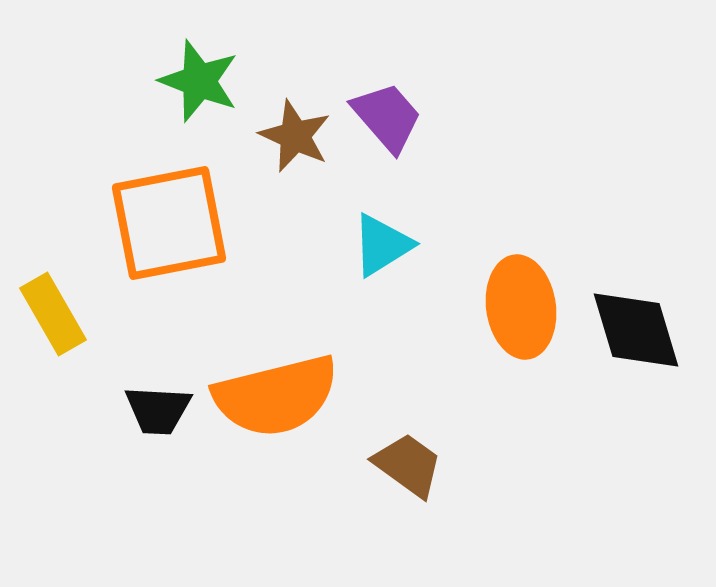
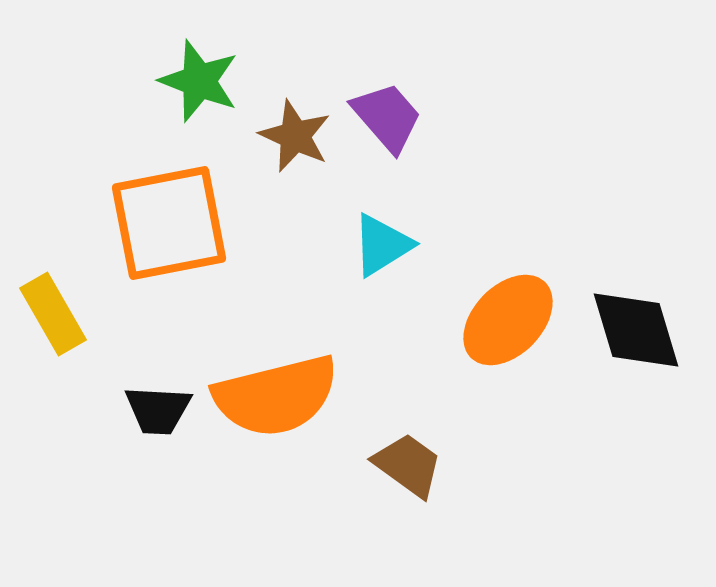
orange ellipse: moved 13 px left, 13 px down; rotated 52 degrees clockwise
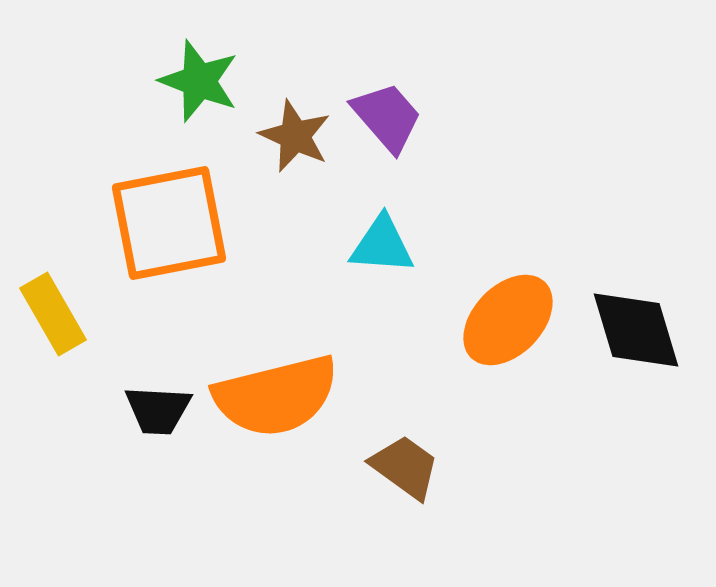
cyan triangle: rotated 36 degrees clockwise
brown trapezoid: moved 3 px left, 2 px down
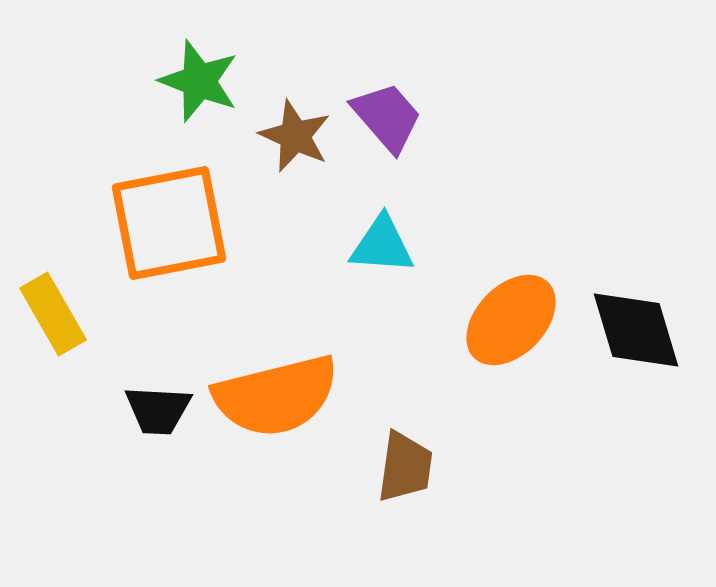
orange ellipse: moved 3 px right
brown trapezoid: rotated 62 degrees clockwise
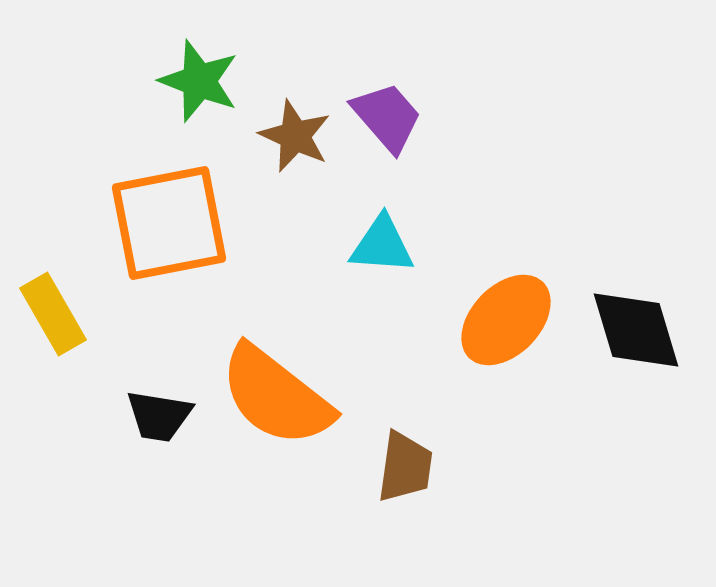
orange ellipse: moved 5 px left
orange semicircle: rotated 52 degrees clockwise
black trapezoid: moved 1 px right, 6 px down; rotated 6 degrees clockwise
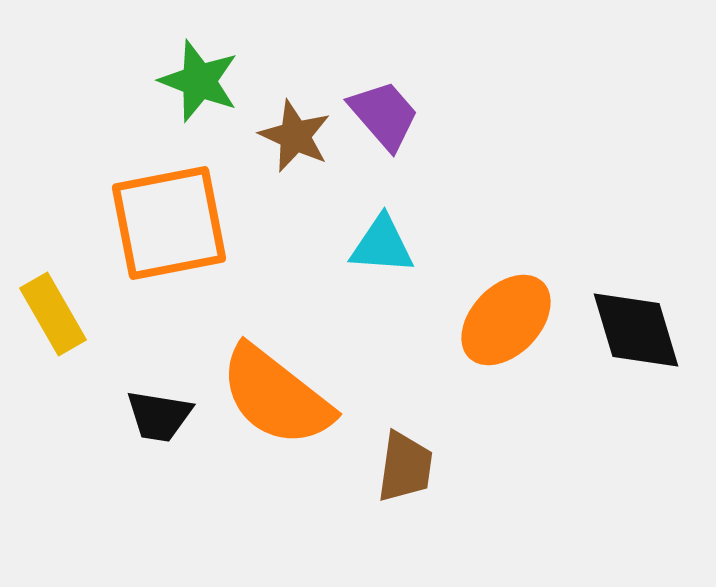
purple trapezoid: moved 3 px left, 2 px up
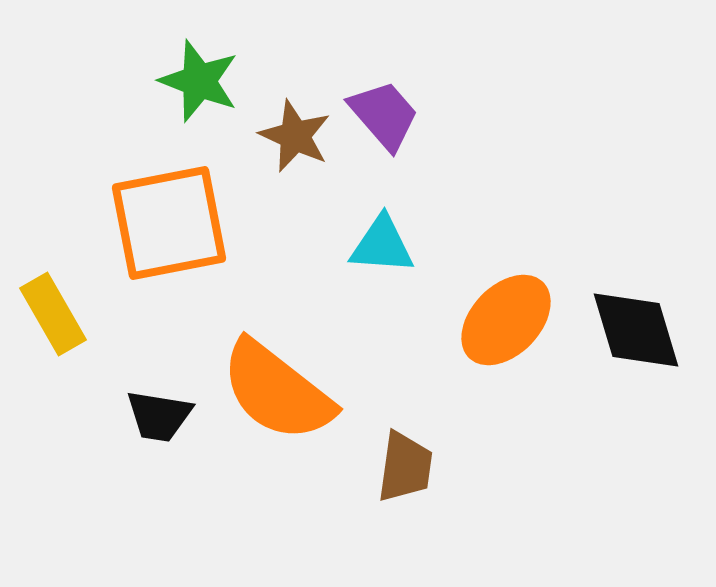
orange semicircle: moved 1 px right, 5 px up
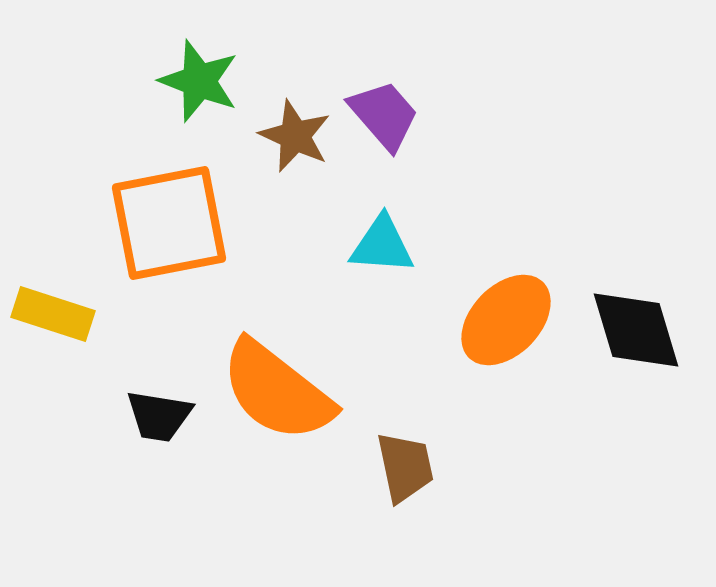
yellow rectangle: rotated 42 degrees counterclockwise
brown trapezoid: rotated 20 degrees counterclockwise
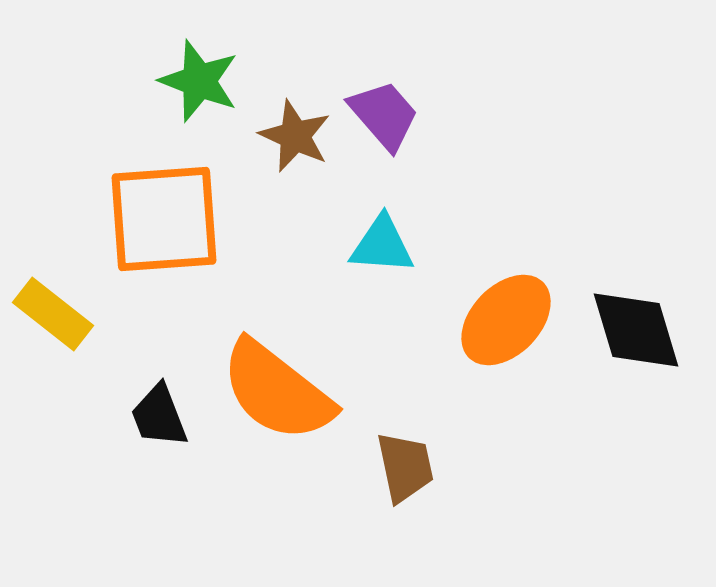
orange square: moved 5 px left, 4 px up; rotated 7 degrees clockwise
yellow rectangle: rotated 20 degrees clockwise
black trapezoid: rotated 60 degrees clockwise
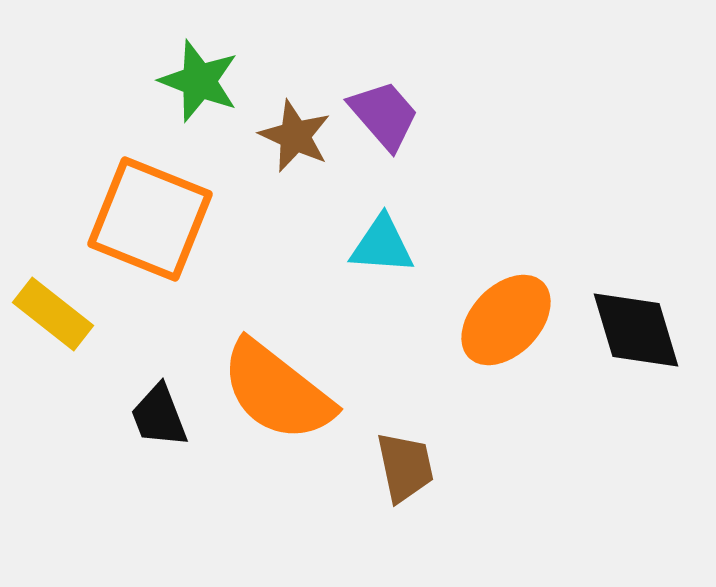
orange square: moved 14 px left; rotated 26 degrees clockwise
